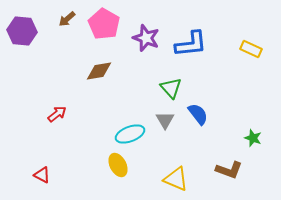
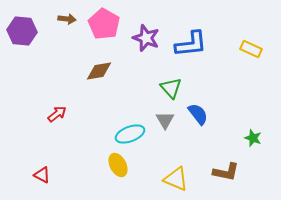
brown arrow: rotated 132 degrees counterclockwise
brown L-shape: moved 3 px left, 2 px down; rotated 8 degrees counterclockwise
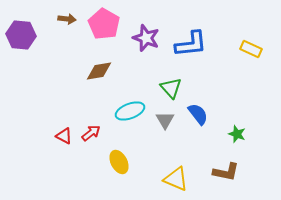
purple hexagon: moved 1 px left, 4 px down
red arrow: moved 34 px right, 19 px down
cyan ellipse: moved 23 px up
green star: moved 16 px left, 4 px up
yellow ellipse: moved 1 px right, 3 px up
red triangle: moved 22 px right, 39 px up
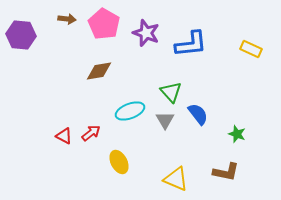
purple star: moved 5 px up
green triangle: moved 4 px down
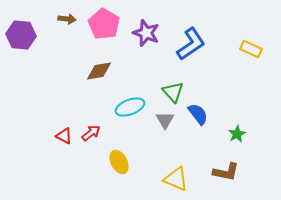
blue L-shape: rotated 28 degrees counterclockwise
green triangle: moved 2 px right
cyan ellipse: moved 4 px up
green star: rotated 24 degrees clockwise
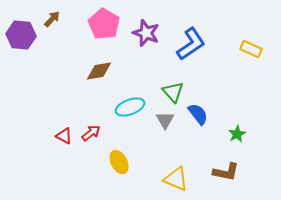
brown arrow: moved 15 px left; rotated 54 degrees counterclockwise
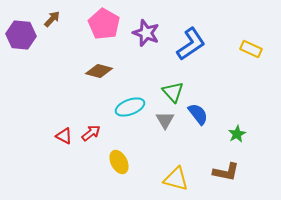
brown diamond: rotated 24 degrees clockwise
yellow triangle: rotated 8 degrees counterclockwise
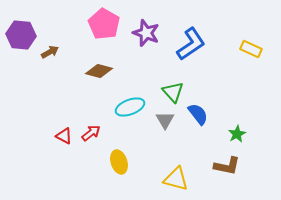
brown arrow: moved 2 px left, 33 px down; rotated 18 degrees clockwise
yellow ellipse: rotated 10 degrees clockwise
brown L-shape: moved 1 px right, 6 px up
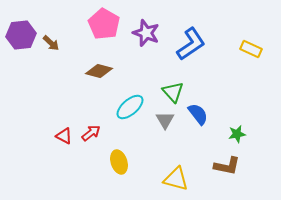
purple hexagon: rotated 12 degrees counterclockwise
brown arrow: moved 1 px right, 9 px up; rotated 72 degrees clockwise
cyan ellipse: rotated 20 degrees counterclockwise
green star: rotated 18 degrees clockwise
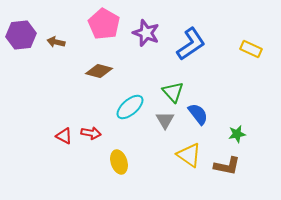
brown arrow: moved 5 px right, 1 px up; rotated 150 degrees clockwise
red arrow: rotated 48 degrees clockwise
yellow triangle: moved 13 px right, 24 px up; rotated 20 degrees clockwise
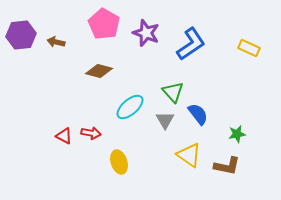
yellow rectangle: moved 2 px left, 1 px up
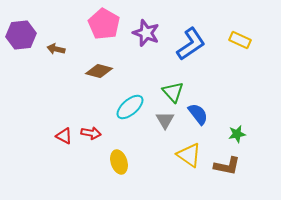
brown arrow: moved 7 px down
yellow rectangle: moved 9 px left, 8 px up
